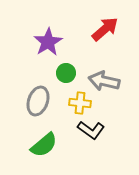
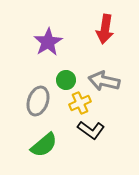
red arrow: rotated 140 degrees clockwise
green circle: moved 7 px down
yellow cross: rotated 30 degrees counterclockwise
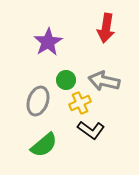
red arrow: moved 1 px right, 1 px up
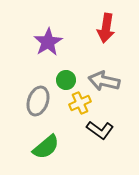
black L-shape: moved 9 px right
green semicircle: moved 2 px right, 2 px down
